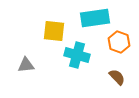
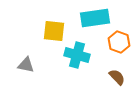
gray triangle: rotated 18 degrees clockwise
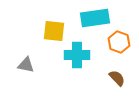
cyan cross: rotated 15 degrees counterclockwise
brown semicircle: moved 1 px down
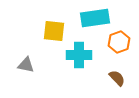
orange hexagon: rotated 20 degrees clockwise
cyan cross: moved 2 px right
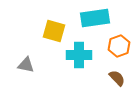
yellow square: rotated 10 degrees clockwise
orange hexagon: moved 4 px down
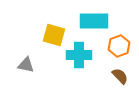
cyan rectangle: moved 1 px left, 3 px down; rotated 8 degrees clockwise
yellow square: moved 4 px down
brown semicircle: moved 3 px right, 2 px up
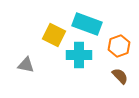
cyan rectangle: moved 7 px left, 3 px down; rotated 20 degrees clockwise
yellow square: rotated 10 degrees clockwise
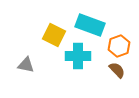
cyan rectangle: moved 3 px right, 1 px down
cyan cross: moved 1 px left, 1 px down
brown semicircle: moved 3 px left, 6 px up
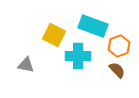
cyan rectangle: moved 3 px right, 1 px down
